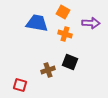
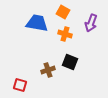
purple arrow: rotated 108 degrees clockwise
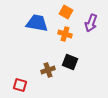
orange square: moved 3 px right
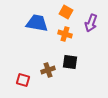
black square: rotated 14 degrees counterclockwise
red square: moved 3 px right, 5 px up
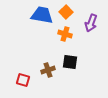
orange square: rotated 16 degrees clockwise
blue trapezoid: moved 5 px right, 8 px up
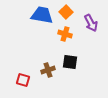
purple arrow: rotated 48 degrees counterclockwise
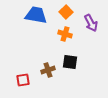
blue trapezoid: moved 6 px left
red square: rotated 24 degrees counterclockwise
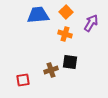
blue trapezoid: moved 2 px right; rotated 15 degrees counterclockwise
purple arrow: rotated 120 degrees counterclockwise
brown cross: moved 3 px right
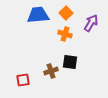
orange square: moved 1 px down
brown cross: moved 1 px down
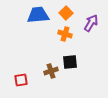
black square: rotated 14 degrees counterclockwise
red square: moved 2 px left
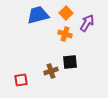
blue trapezoid: rotated 10 degrees counterclockwise
purple arrow: moved 4 px left
